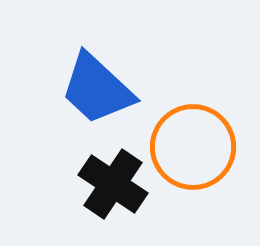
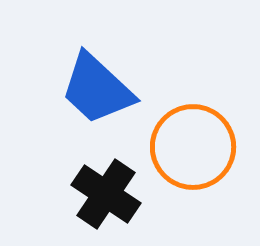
black cross: moved 7 px left, 10 px down
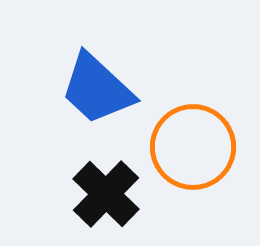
black cross: rotated 10 degrees clockwise
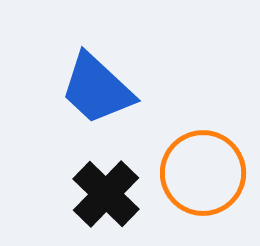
orange circle: moved 10 px right, 26 px down
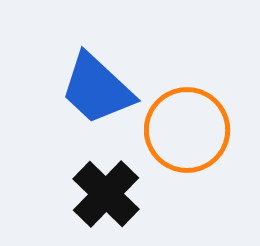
orange circle: moved 16 px left, 43 px up
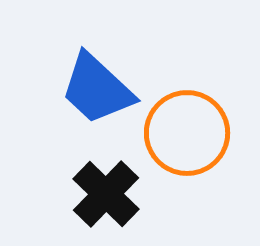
orange circle: moved 3 px down
